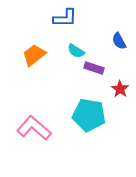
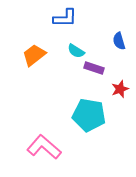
blue semicircle: rotated 12 degrees clockwise
red star: rotated 18 degrees clockwise
pink L-shape: moved 10 px right, 19 px down
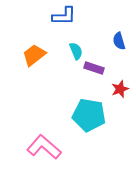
blue L-shape: moved 1 px left, 2 px up
cyan semicircle: rotated 144 degrees counterclockwise
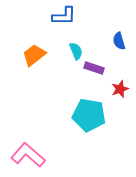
pink L-shape: moved 16 px left, 8 px down
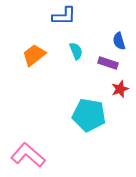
purple rectangle: moved 14 px right, 5 px up
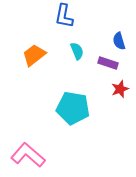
blue L-shape: rotated 100 degrees clockwise
cyan semicircle: moved 1 px right
cyan pentagon: moved 16 px left, 7 px up
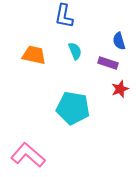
cyan semicircle: moved 2 px left
orange trapezoid: rotated 50 degrees clockwise
